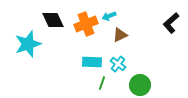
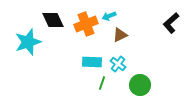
cyan star: moved 2 px up
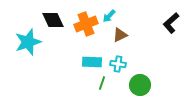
cyan arrow: rotated 24 degrees counterclockwise
cyan cross: rotated 28 degrees counterclockwise
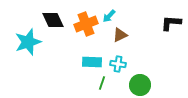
black L-shape: rotated 45 degrees clockwise
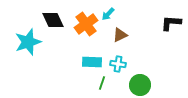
cyan arrow: moved 1 px left, 2 px up
orange cross: rotated 15 degrees counterclockwise
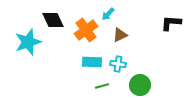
orange cross: moved 6 px down
green line: moved 3 px down; rotated 56 degrees clockwise
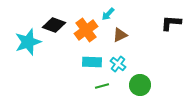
black diamond: moved 1 px right, 5 px down; rotated 45 degrees counterclockwise
cyan cross: rotated 28 degrees clockwise
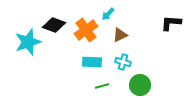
cyan cross: moved 5 px right, 2 px up; rotated 21 degrees counterclockwise
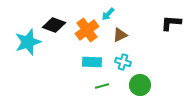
orange cross: moved 1 px right
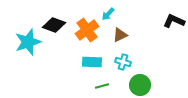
black L-shape: moved 3 px right, 2 px up; rotated 20 degrees clockwise
